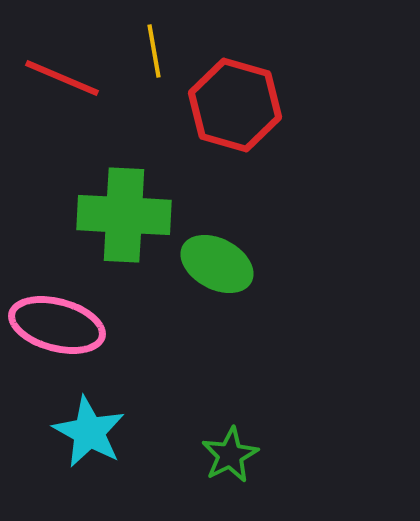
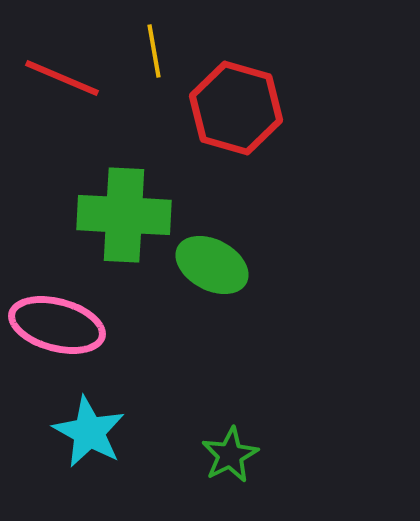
red hexagon: moved 1 px right, 3 px down
green ellipse: moved 5 px left, 1 px down
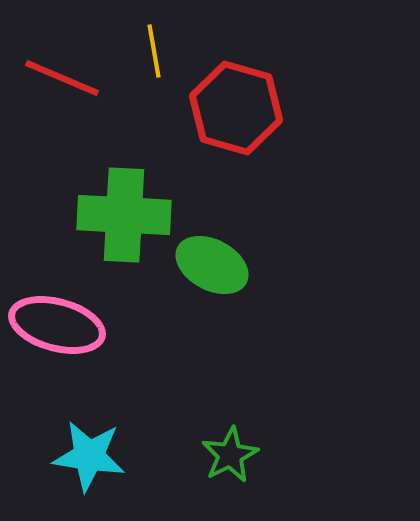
cyan star: moved 24 px down; rotated 20 degrees counterclockwise
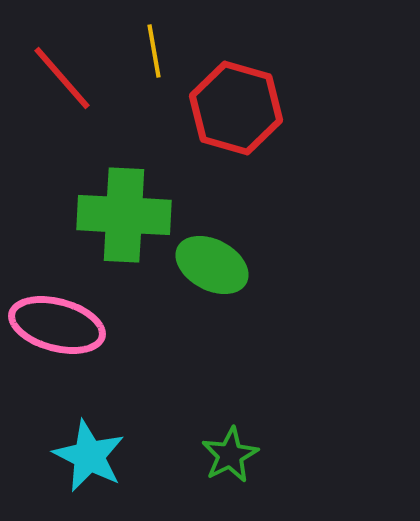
red line: rotated 26 degrees clockwise
cyan star: rotated 18 degrees clockwise
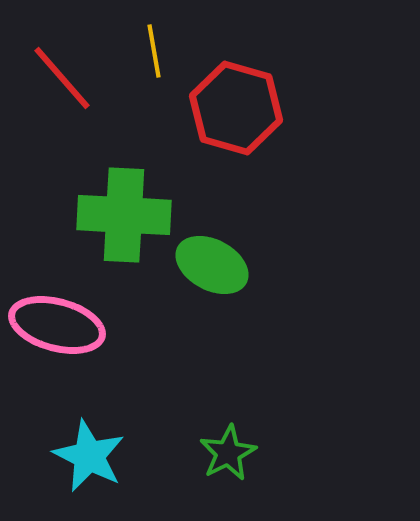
green star: moved 2 px left, 2 px up
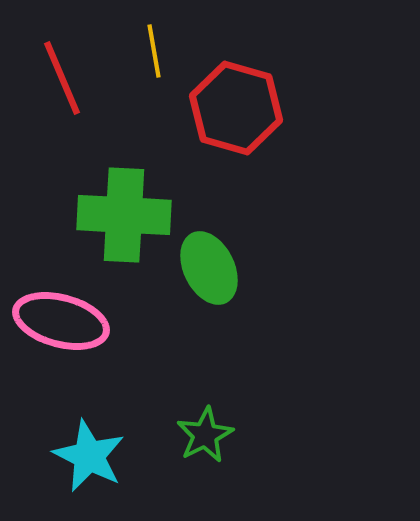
red line: rotated 18 degrees clockwise
green ellipse: moved 3 px left, 3 px down; rotated 36 degrees clockwise
pink ellipse: moved 4 px right, 4 px up
green star: moved 23 px left, 18 px up
